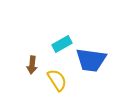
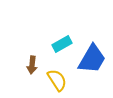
blue trapezoid: moved 1 px right, 1 px up; rotated 68 degrees counterclockwise
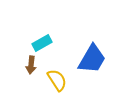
cyan rectangle: moved 20 px left, 1 px up
brown arrow: moved 1 px left
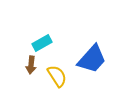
blue trapezoid: rotated 12 degrees clockwise
yellow semicircle: moved 4 px up
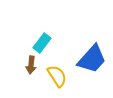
cyan rectangle: rotated 24 degrees counterclockwise
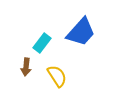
blue trapezoid: moved 11 px left, 27 px up
brown arrow: moved 5 px left, 2 px down
